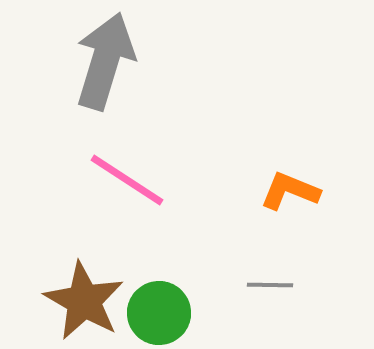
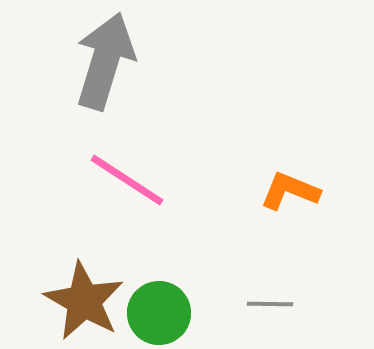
gray line: moved 19 px down
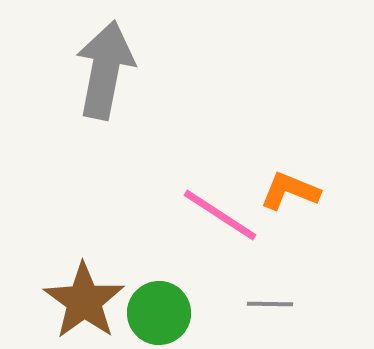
gray arrow: moved 9 px down; rotated 6 degrees counterclockwise
pink line: moved 93 px right, 35 px down
brown star: rotated 6 degrees clockwise
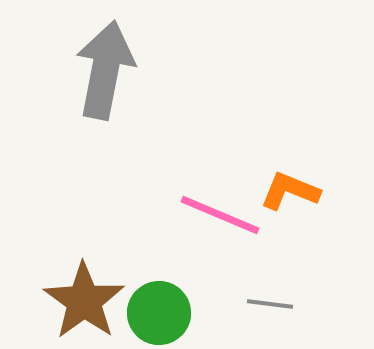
pink line: rotated 10 degrees counterclockwise
gray line: rotated 6 degrees clockwise
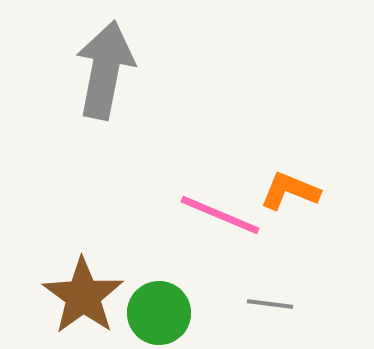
brown star: moved 1 px left, 5 px up
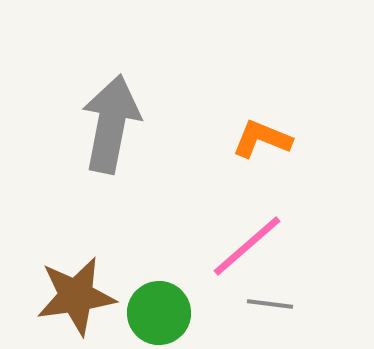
gray arrow: moved 6 px right, 54 px down
orange L-shape: moved 28 px left, 52 px up
pink line: moved 27 px right, 31 px down; rotated 64 degrees counterclockwise
brown star: moved 7 px left; rotated 28 degrees clockwise
